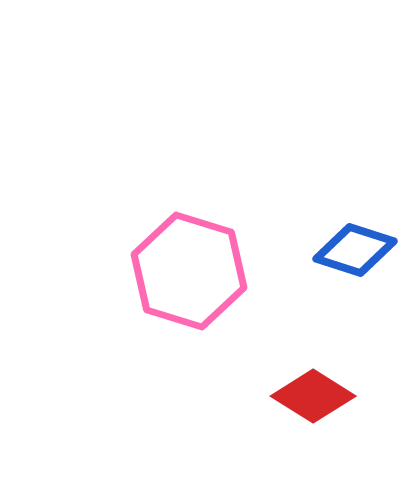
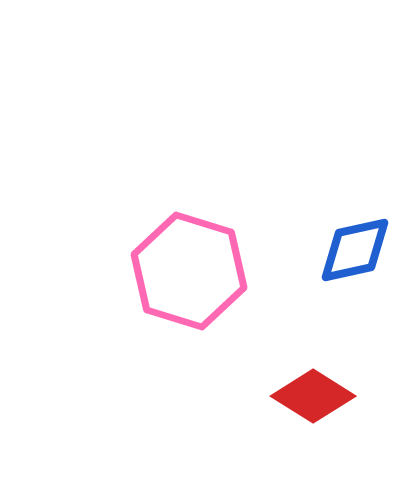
blue diamond: rotated 30 degrees counterclockwise
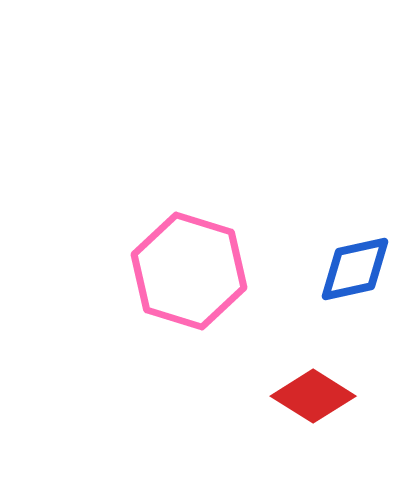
blue diamond: moved 19 px down
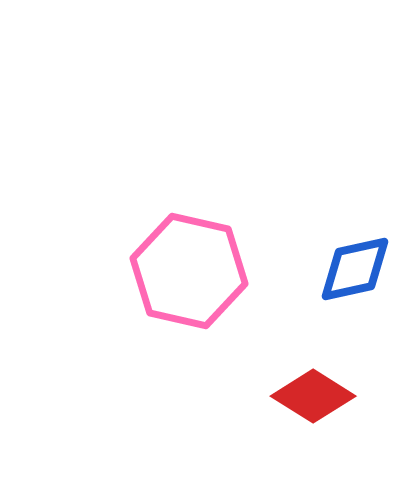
pink hexagon: rotated 4 degrees counterclockwise
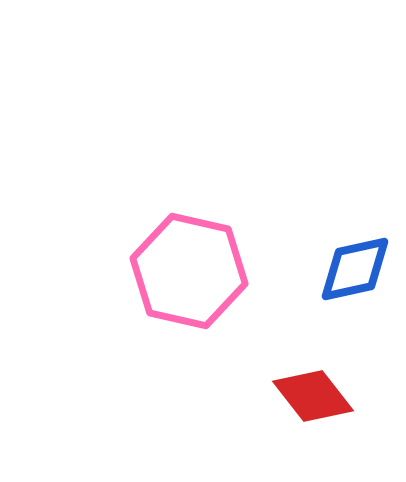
red diamond: rotated 20 degrees clockwise
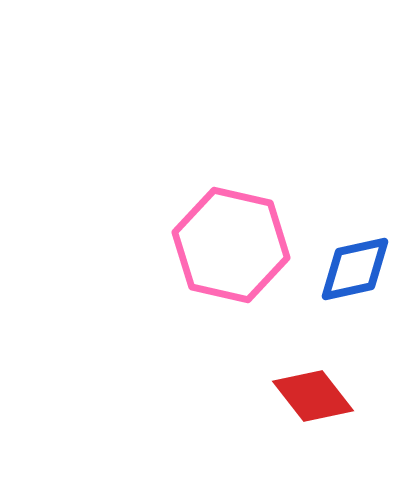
pink hexagon: moved 42 px right, 26 px up
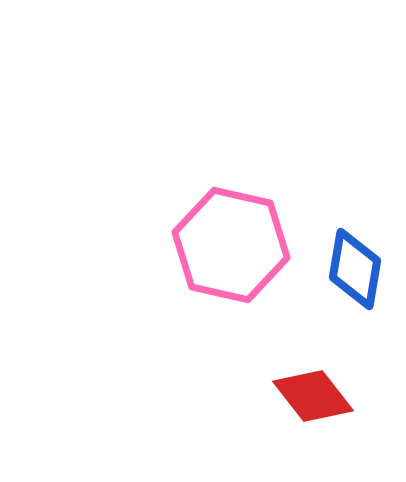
blue diamond: rotated 68 degrees counterclockwise
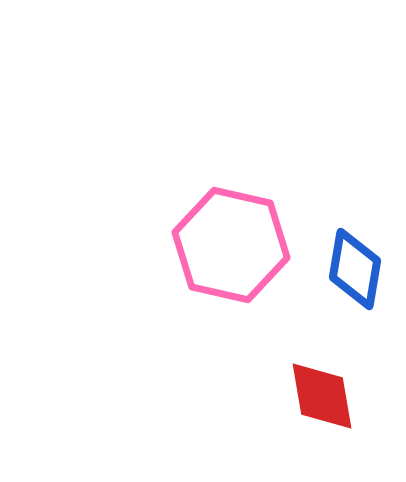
red diamond: moved 9 px right; rotated 28 degrees clockwise
